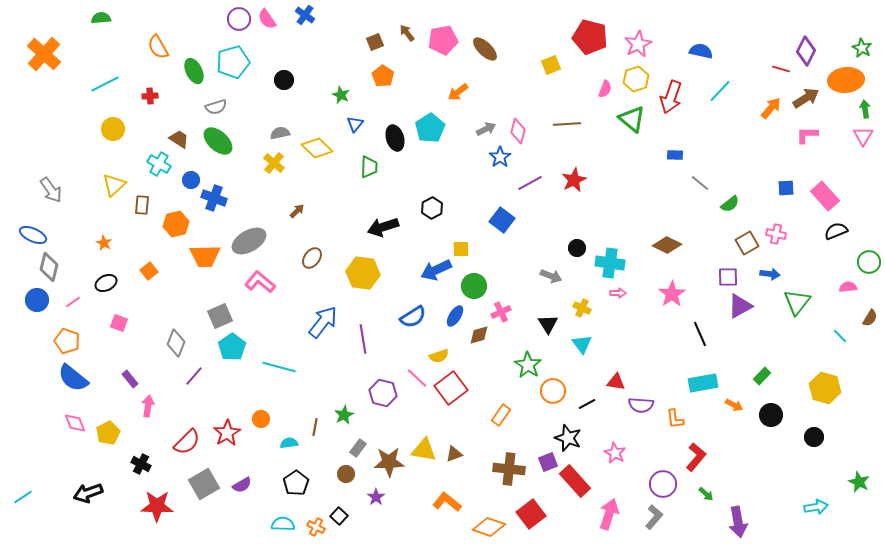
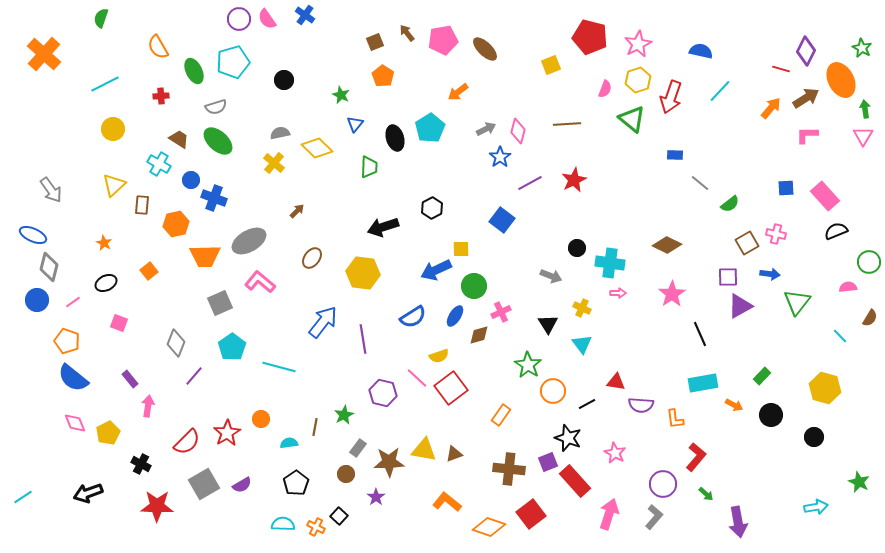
green semicircle at (101, 18): rotated 66 degrees counterclockwise
yellow hexagon at (636, 79): moved 2 px right, 1 px down
orange ellipse at (846, 80): moved 5 px left; rotated 68 degrees clockwise
red cross at (150, 96): moved 11 px right
gray square at (220, 316): moved 13 px up
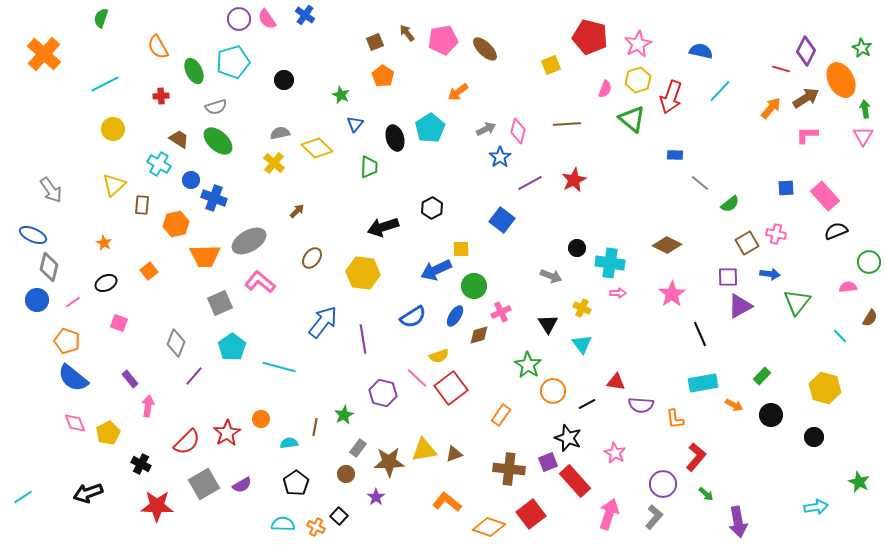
yellow triangle at (424, 450): rotated 20 degrees counterclockwise
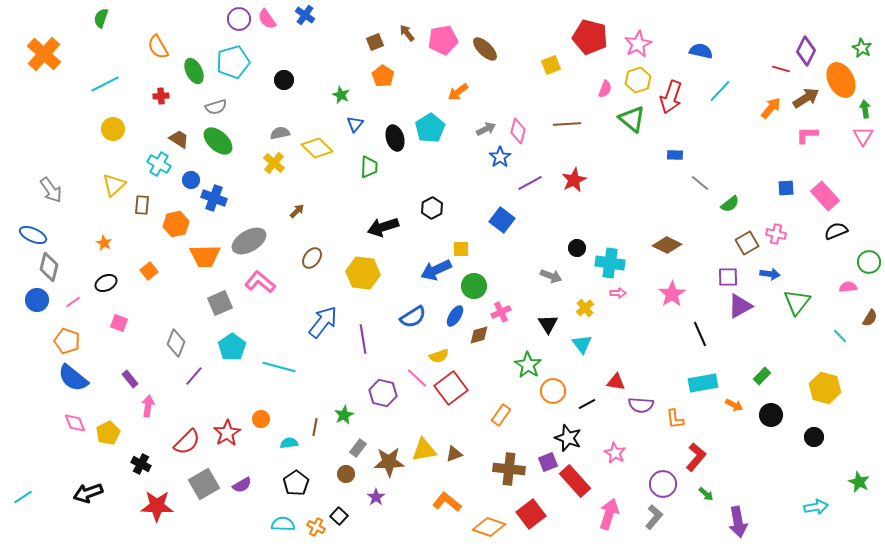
yellow cross at (582, 308): moved 3 px right; rotated 24 degrees clockwise
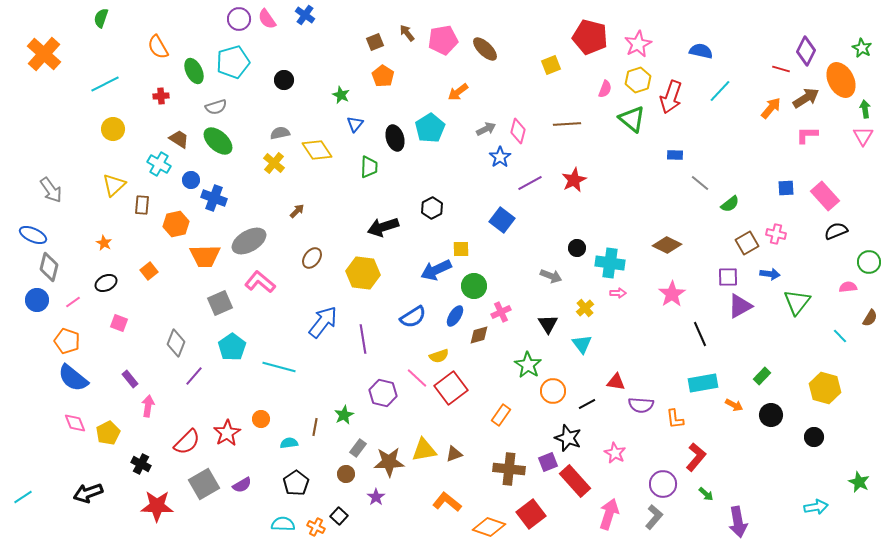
yellow diamond at (317, 148): moved 2 px down; rotated 12 degrees clockwise
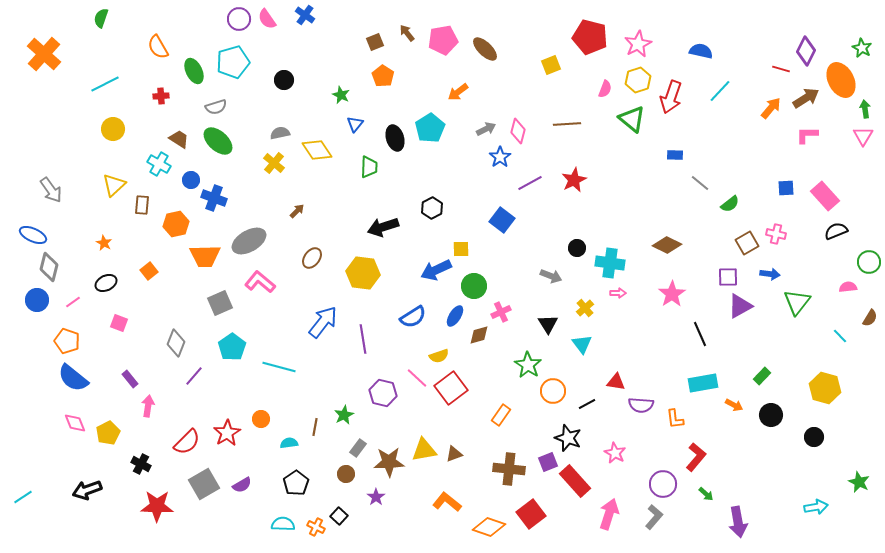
black arrow at (88, 493): moved 1 px left, 3 px up
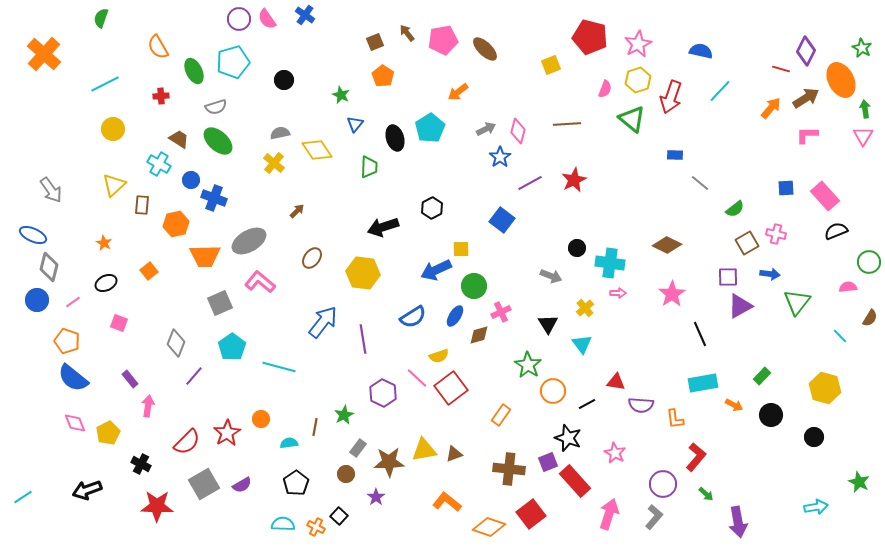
green semicircle at (730, 204): moved 5 px right, 5 px down
purple hexagon at (383, 393): rotated 12 degrees clockwise
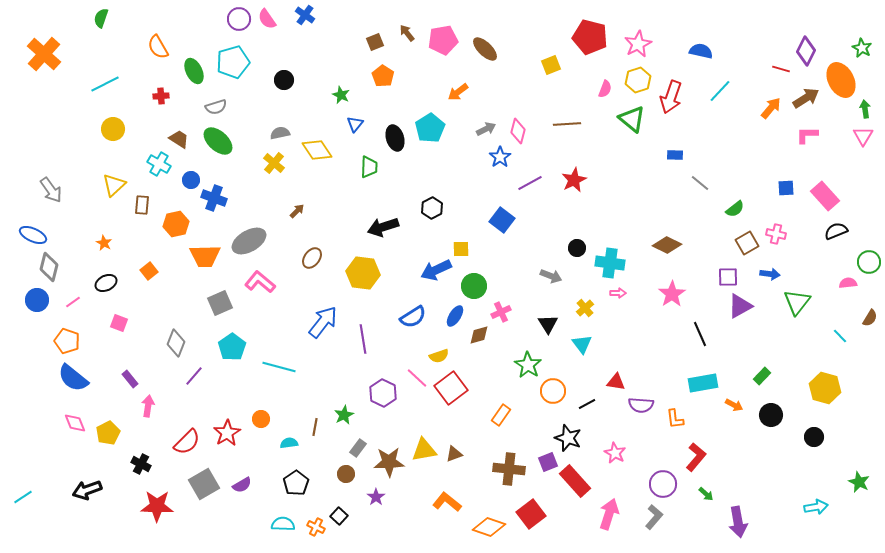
pink semicircle at (848, 287): moved 4 px up
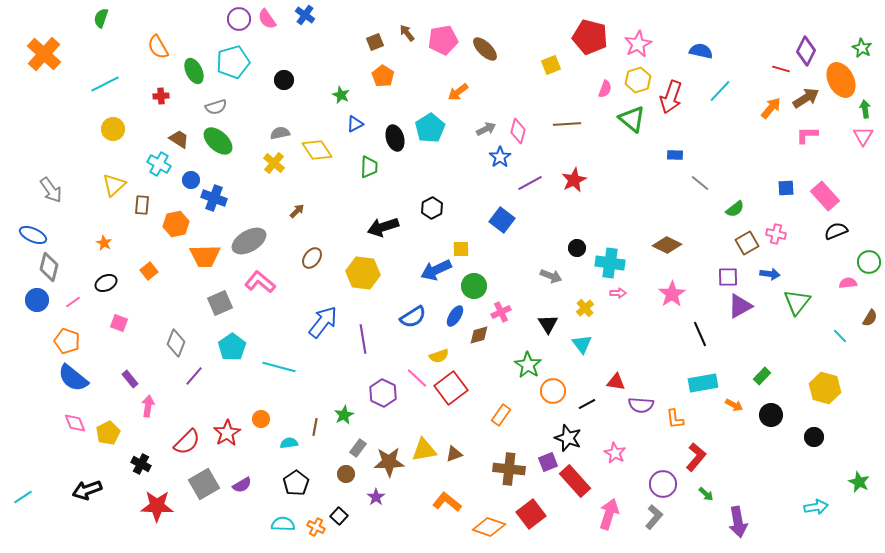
blue triangle at (355, 124): rotated 24 degrees clockwise
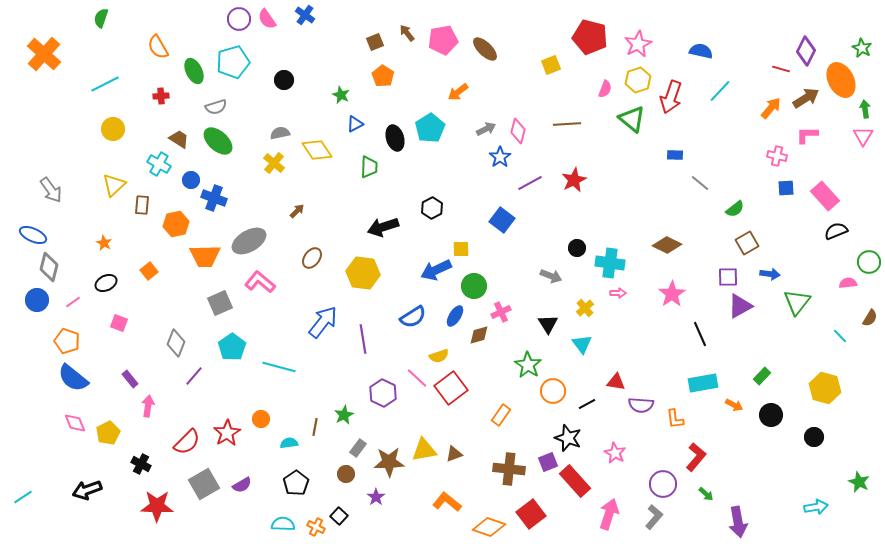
pink cross at (776, 234): moved 1 px right, 78 px up
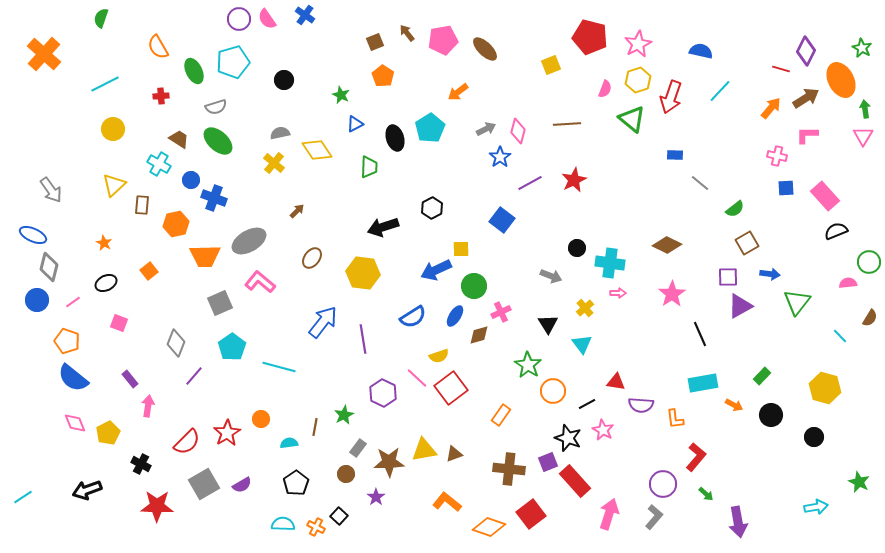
pink star at (615, 453): moved 12 px left, 23 px up
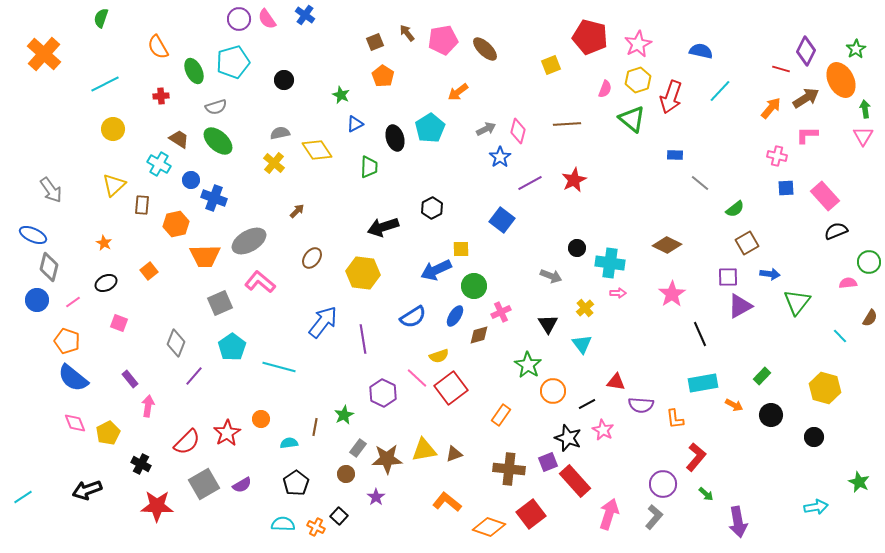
green star at (862, 48): moved 6 px left, 1 px down; rotated 12 degrees clockwise
brown star at (389, 462): moved 2 px left, 3 px up
